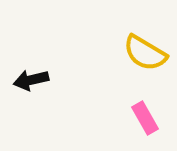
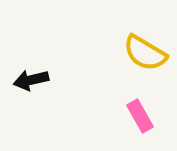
pink rectangle: moved 5 px left, 2 px up
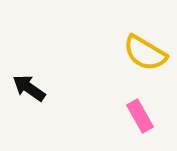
black arrow: moved 2 px left, 8 px down; rotated 48 degrees clockwise
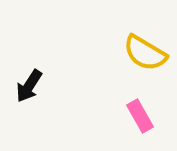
black arrow: moved 2 px up; rotated 92 degrees counterclockwise
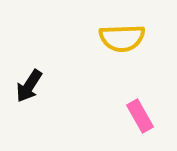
yellow semicircle: moved 23 px left, 15 px up; rotated 33 degrees counterclockwise
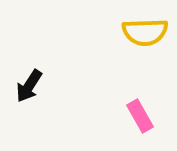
yellow semicircle: moved 23 px right, 6 px up
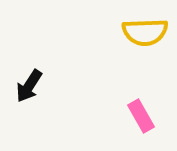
pink rectangle: moved 1 px right
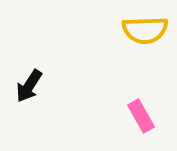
yellow semicircle: moved 2 px up
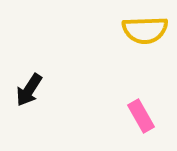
black arrow: moved 4 px down
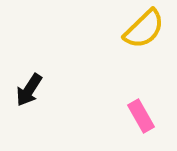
yellow semicircle: moved 1 px left, 1 px up; rotated 42 degrees counterclockwise
